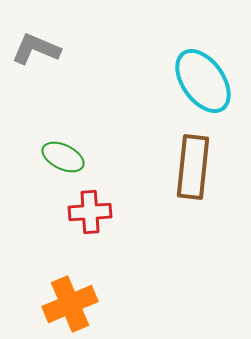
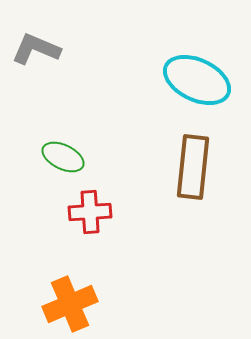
cyan ellipse: moved 6 px left, 1 px up; rotated 30 degrees counterclockwise
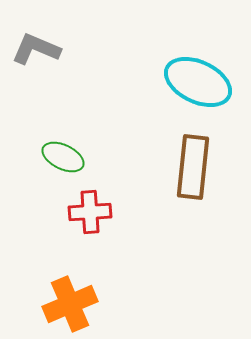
cyan ellipse: moved 1 px right, 2 px down
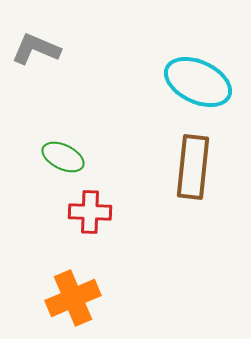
red cross: rotated 6 degrees clockwise
orange cross: moved 3 px right, 6 px up
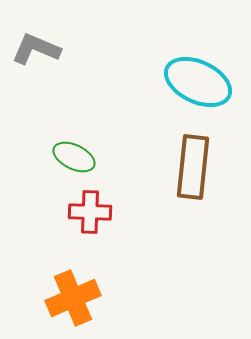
green ellipse: moved 11 px right
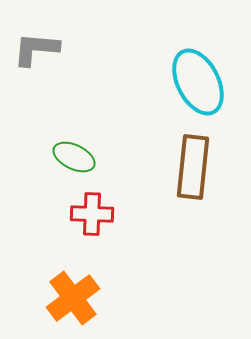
gray L-shape: rotated 18 degrees counterclockwise
cyan ellipse: rotated 38 degrees clockwise
red cross: moved 2 px right, 2 px down
orange cross: rotated 14 degrees counterclockwise
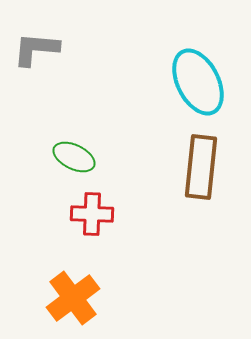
brown rectangle: moved 8 px right
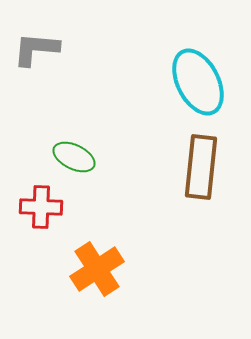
red cross: moved 51 px left, 7 px up
orange cross: moved 24 px right, 29 px up; rotated 4 degrees clockwise
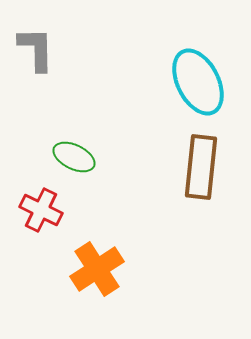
gray L-shape: rotated 84 degrees clockwise
red cross: moved 3 px down; rotated 24 degrees clockwise
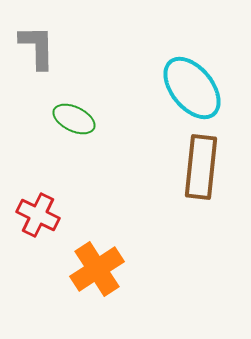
gray L-shape: moved 1 px right, 2 px up
cyan ellipse: moved 6 px left, 6 px down; rotated 12 degrees counterclockwise
green ellipse: moved 38 px up
red cross: moved 3 px left, 5 px down
